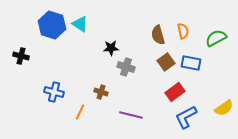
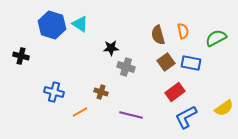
orange line: rotated 35 degrees clockwise
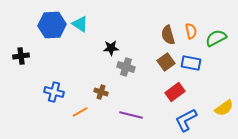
blue hexagon: rotated 20 degrees counterclockwise
orange semicircle: moved 8 px right
brown semicircle: moved 10 px right
black cross: rotated 21 degrees counterclockwise
blue L-shape: moved 3 px down
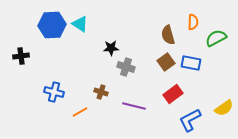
orange semicircle: moved 2 px right, 9 px up; rotated 14 degrees clockwise
red rectangle: moved 2 px left, 2 px down
purple line: moved 3 px right, 9 px up
blue L-shape: moved 4 px right
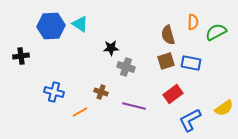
blue hexagon: moved 1 px left, 1 px down
green semicircle: moved 6 px up
brown square: moved 1 px up; rotated 18 degrees clockwise
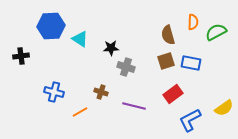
cyan triangle: moved 15 px down
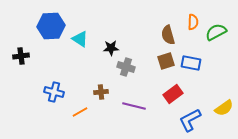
brown cross: rotated 24 degrees counterclockwise
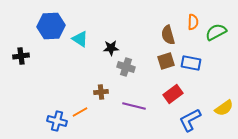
blue cross: moved 3 px right, 29 px down
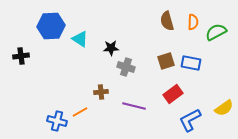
brown semicircle: moved 1 px left, 14 px up
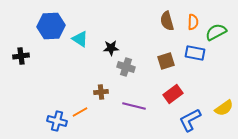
blue rectangle: moved 4 px right, 10 px up
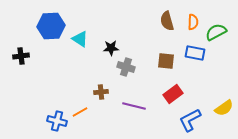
brown square: rotated 24 degrees clockwise
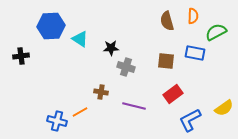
orange semicircle: moved 6 px up
brown cross: rotated 16 degrees clockwise
